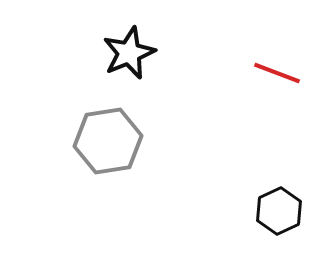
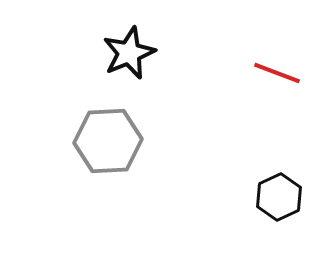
gray hexagon: rotated 6 degrees clockwise
black hexagon: moved 14 px up
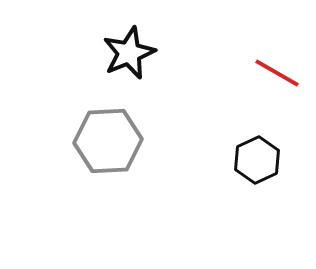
red line: rotated 9 degrees clockwise
black hexagon: moved 22 px left, 37 px up
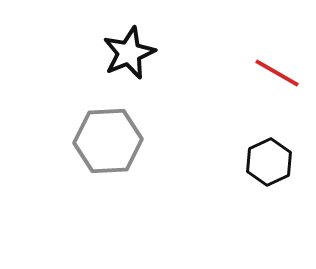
black hexagon: moved 12 px right, 2 px down
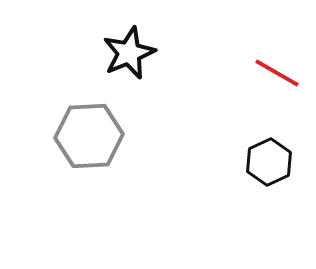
gray hexagon: moved 19 px left, 5 px up
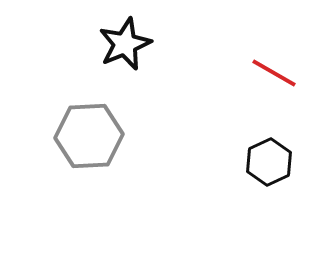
black star: moved 4 px left, 9 px up
red line: moved 3 px left
